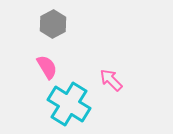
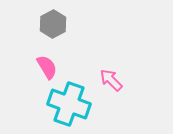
cyan cross: rotated 12 degrees counterclockwise
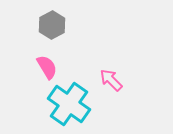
gray hexagon: moved 1 px left, 1 px down
cyan cross: rotated 15 degrees clockwise
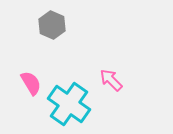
gray hexagon: rotated 8 degrees counterclockwise
pink semicircle: moved 16 px left, 16 px down
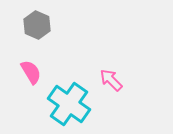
gray hexagon: moved 15 px left
pink semicircle: moved 11 px up
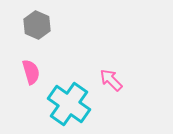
pink semicircle: rotated 15 degrees clockwise
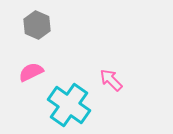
pink semicircle: rotated 100 degrees counterclockwise
cyan cross: moved 1 px down
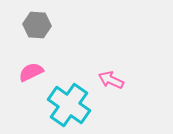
gray hexagon: rotated 20 degrees counterclockwise
pink arrow: rotated 20 degrees counterclockwise
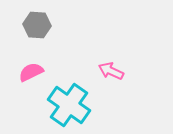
pink arrow: moved 9 px up
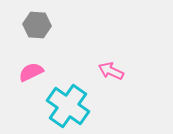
cyan cross: moved 1 px left, 1 px down
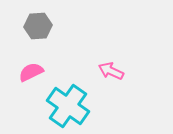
gray hexagon: moved 1 px right, 1 px down; rotated 8 degrees counterclockwise
